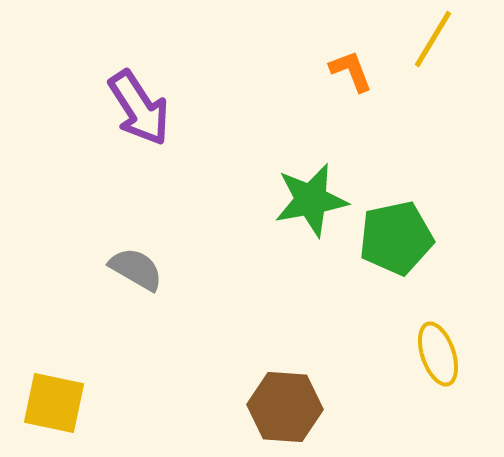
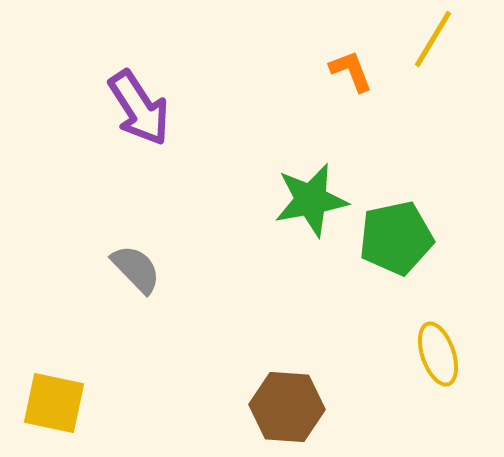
gray semicircle: rotated 16 degrees clockwise
brown hexagon: moved 2 px right
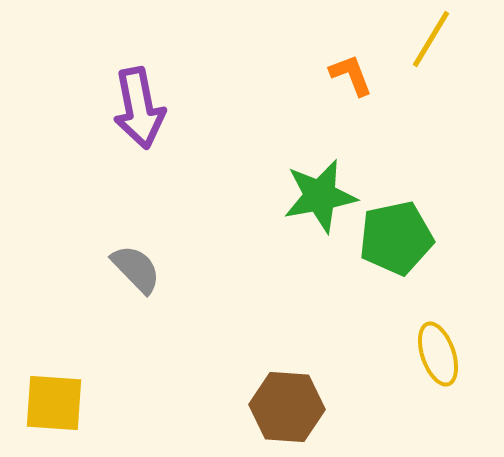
yellow line: moved 2 px left
orange L-shape: moved 4 px down
purple arrow: rotated 22 degrees clockwise
green star: moved 9 px right, 4 px up
yellow square: rotated 8 degrees counterclockwise
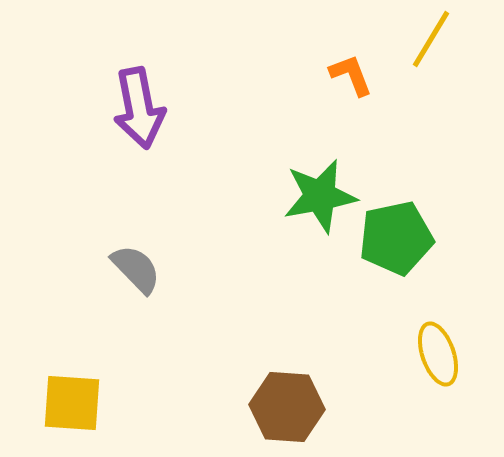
yellow square: moved 18 px right
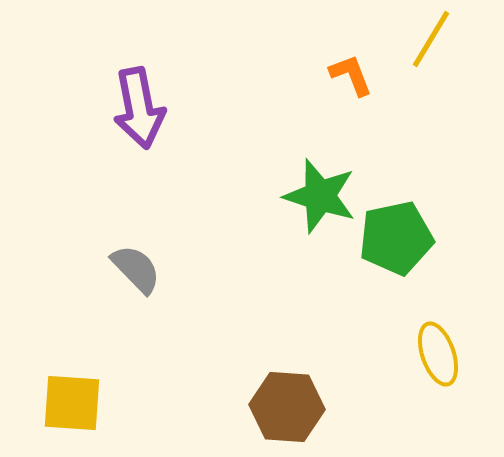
green star: rotated 28 degrees clockwise
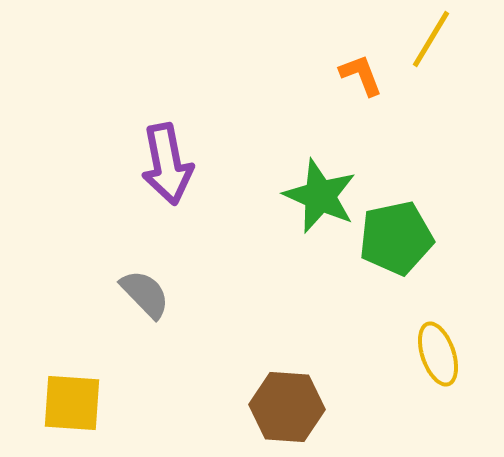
orange L-shape: moved 10 px right
purple arrow: moved 28 px right, 56 px down
green star: rotated 6 degrees clockwise
gray semicircle: moved 9 px right, 25 px down
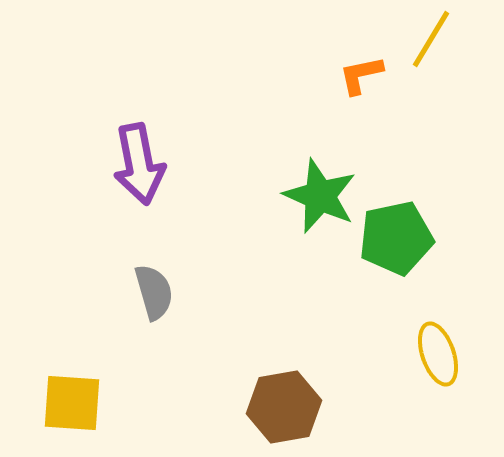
orange L-shape: rotated 81 degrees counterclockwise
purple arrow: moved 28 px left
gray semicircle: moved 9 px right, 2 px up; rotated 28 degrees clockwise
brown hexagon: moved 3 px left; rotated 14 degrees counterclockwise
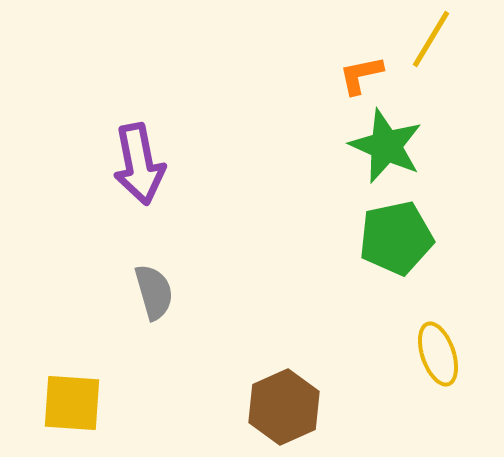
green star: moved 66 px right, 50 px up
brown hexagon: rotated 14 degrees counterclockwise
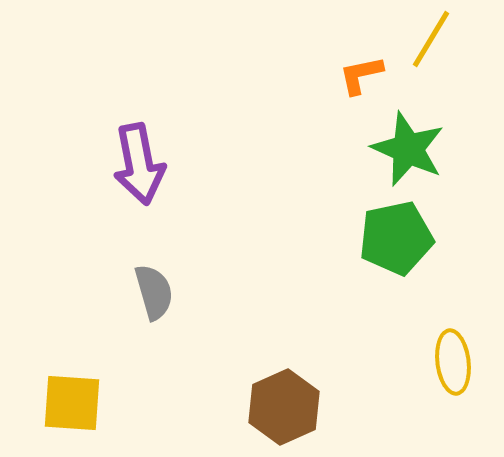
green star: moved 22 px right, 3 px down
yellow ellipse: moved 15 px right, 8 px down; rotated 12 degrees clockwise
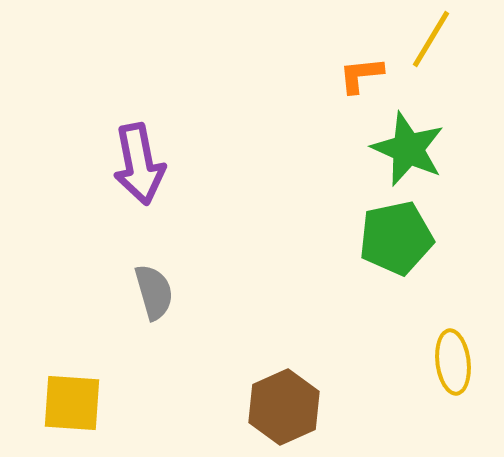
orange L-shape: rotated 6 degrees clockwise
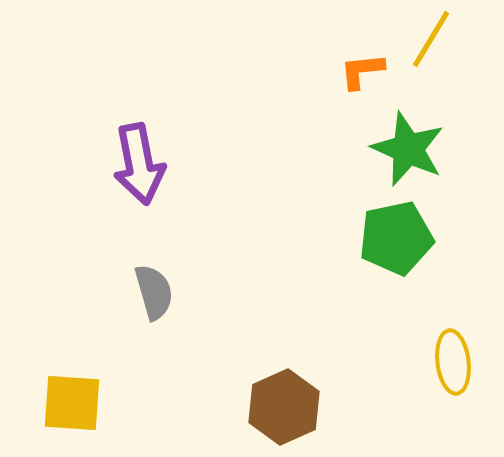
orange L-shape: moved 1 px right, 4 px up
